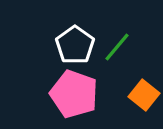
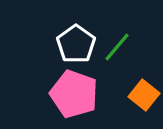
white pentagon: moved 1 px right, 1 px up
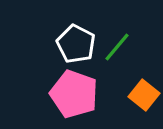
white pentagon: rotated 9 degrees counterclockwise
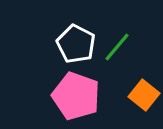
pink pentagon: moved 2 px right, 2 px down
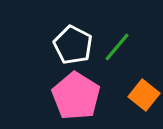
white pentagon: moved 3 px left, 1 px down
pink pentagon: rotated 12 degrees clockwise
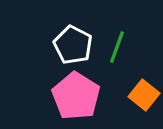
green line: rotated 20 degrees counterclockwise
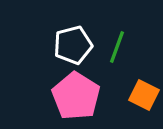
white pentagon: rotated 30 degrees clockwise
orange square: rotated 12 degrees counterclockwise
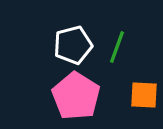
orange square: rotated 24 degrees counterclockwise
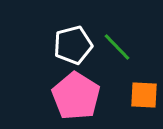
green line: rotated 64 degrees counterclockwise
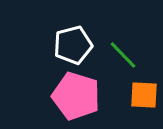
green line: moved 6 px right, 8 px down
pink pentagon: rotated 15 degrees counterclockwise
